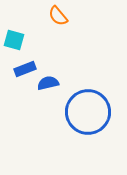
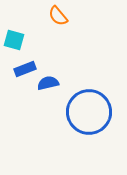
blue circle: moved 1 px right
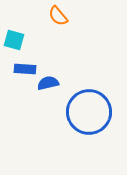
blue rectangle: rotated 25 degrees clockwise
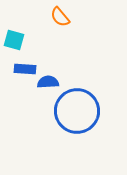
orange semicircle: moved 2 px right, 1 px down
blue semicircle: moved 1 px up; rotated 10 degrees clockwise
blue circle: moved 12 px left, 1 px up
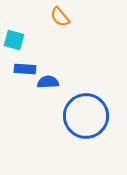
blue circle: moved 9 px right, 5 px down
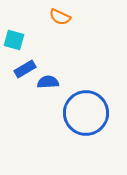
orange semicircle: rotated 25 degrees counterclockwise
blue rectangle: rotated 35 degrees counterclockwise
blue circle: moved 3 px up
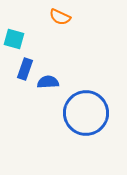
cyan square: moved 1 px up
blue rectangle: rotated 40 degrees counterclockwise
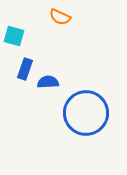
cyan square: moved 3 px up
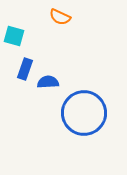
blue circle: moved 2 px left
